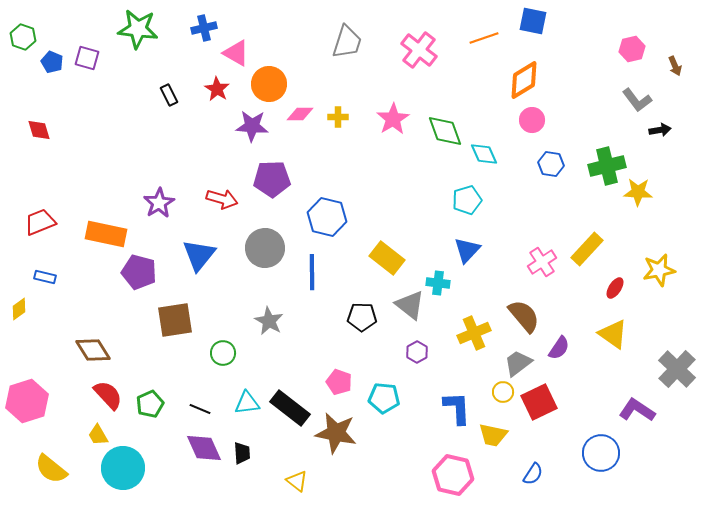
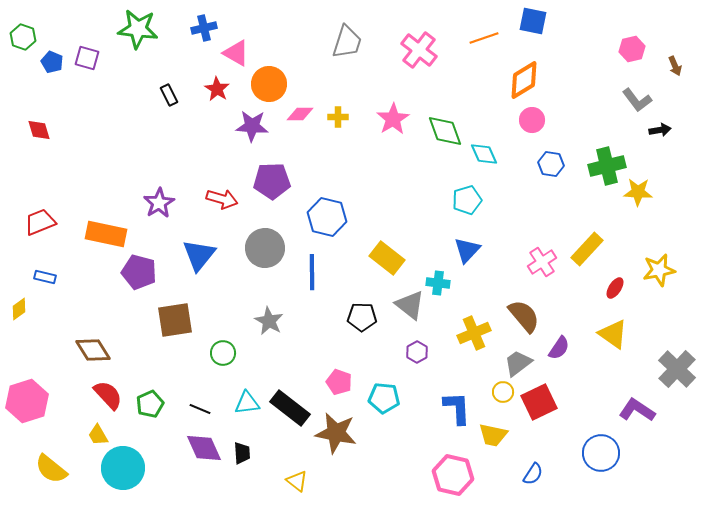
purple pentagon at (272, 179): moved 2 px down
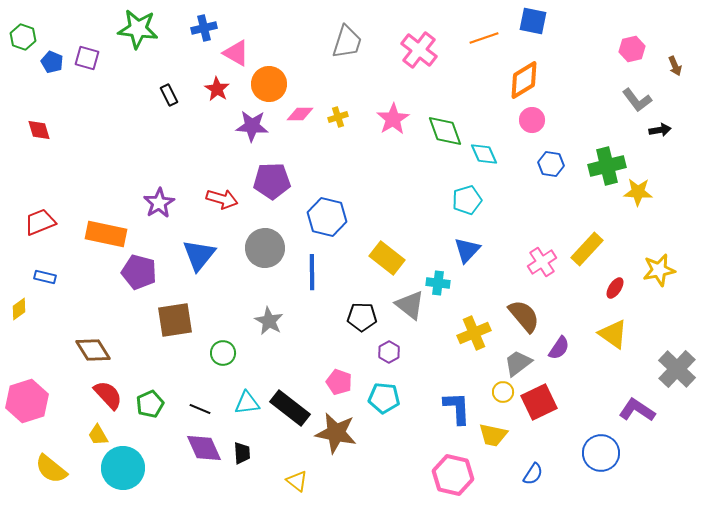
yellow cross at (338, 117): rotated 18 degrees counterclockwise
purple hexagon at (417, 352): moved 28 px left
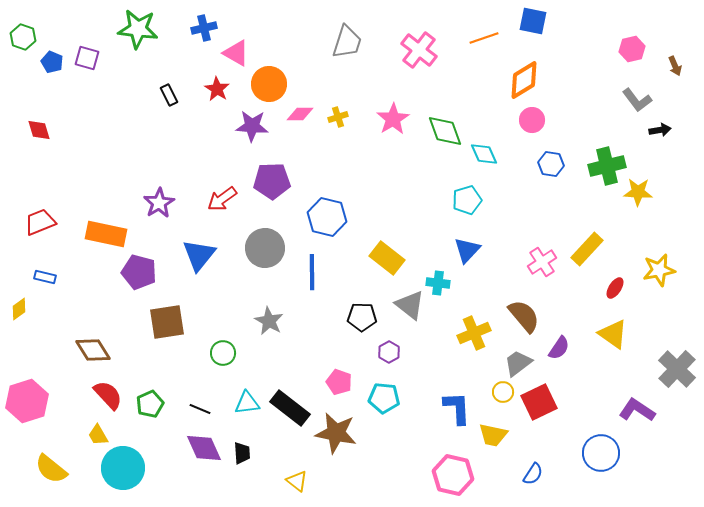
red arrow at (222, 199): rotated 128 degrees clockwise
brown square at (175, 320): moved 8 px left, 2 px down
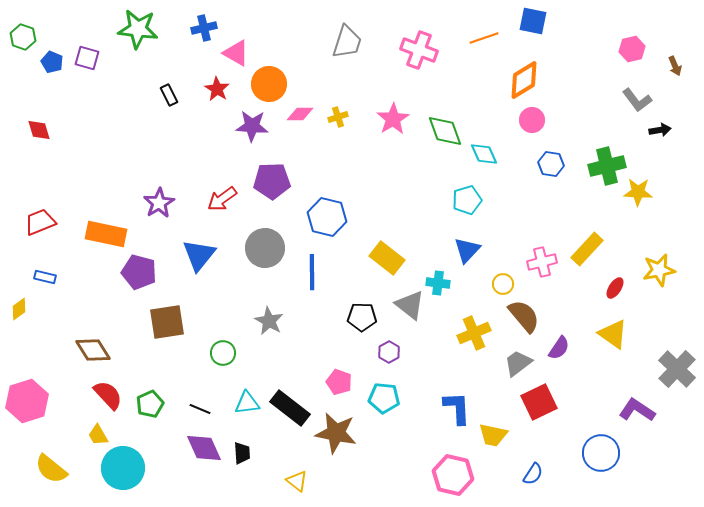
pink cross at (419, 50): rotated 18 degrees counterclockwise
pink cross at (542, 262): rotated 20 degrees clockwise
yellow circle at (503, 392): moved 108 px up
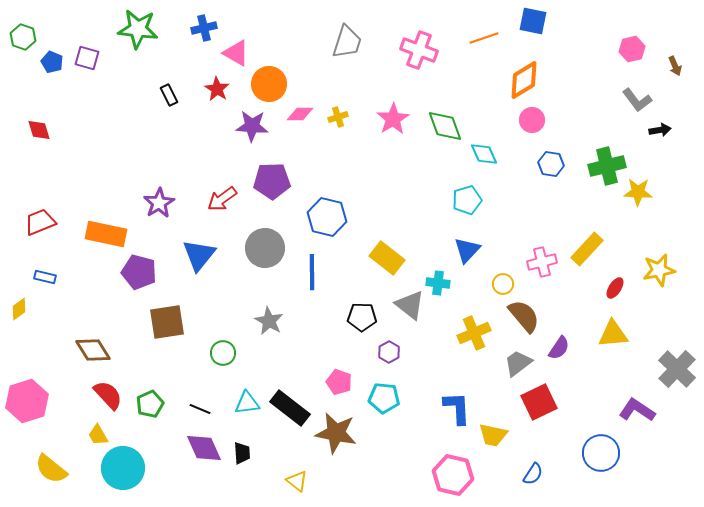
green diamond at (445, 131): moved 5 px up
yellow triangle at (613, 334): rotated 40 degrees counterclockwise
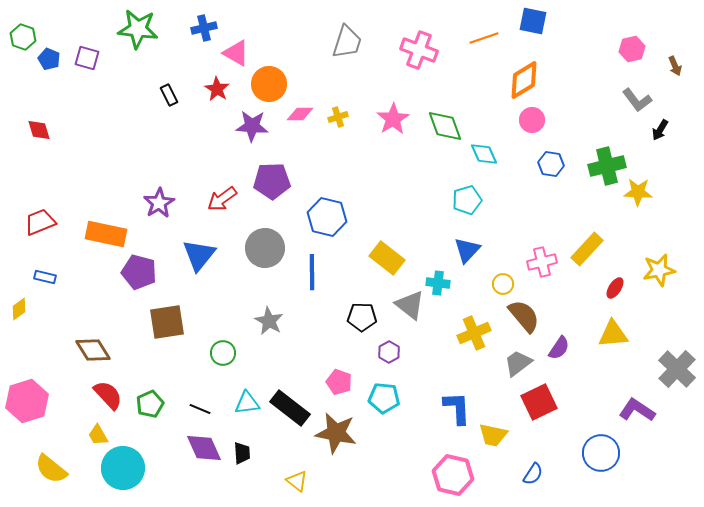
blue pentagon at (52, 62): moved 3 px left, 3 px up
black arrow at (660, 130): rotated 130 degrees clockwise
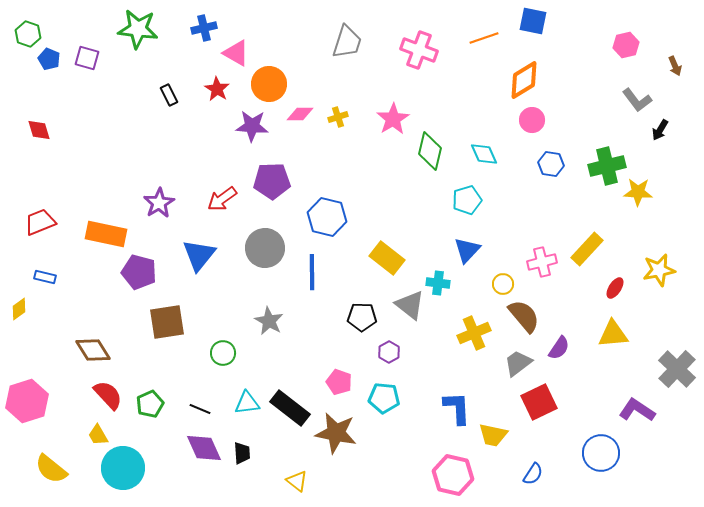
green hexagon at (23, 37): moved 5 px right, 3 px up
pink hexagon at (632, 49): moved 6 px left, 4 px up
green diamond at (445, 126): moved 15 px left, 25 px down; rotated 33 degrees clockwise
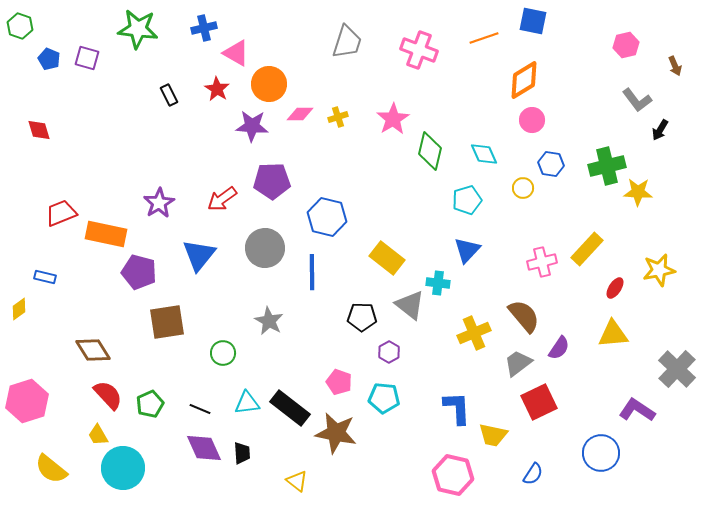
green hexagon at (28, 34): moved 8 px left, 8 px up
red trapezoid at (40, 222): moved 21 px right, 9 px up
yellow circle at (503, 284): moved 20 px right, 96 px up
